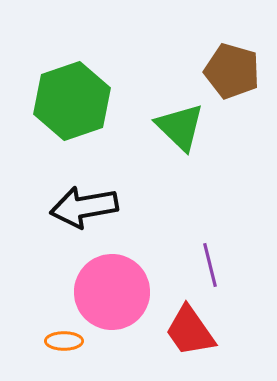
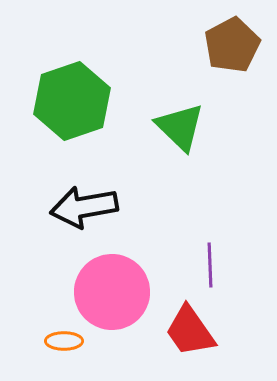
brown pentagon: moved 26 px up; rotated 28 degrees clockwise
purple line: rotated 12 degrees clockwise
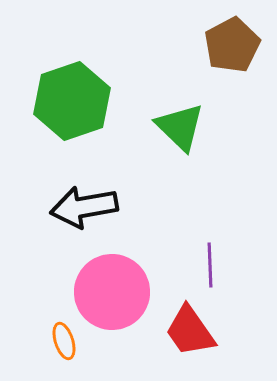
orange ellipse: rotated 72 degrees clockwise
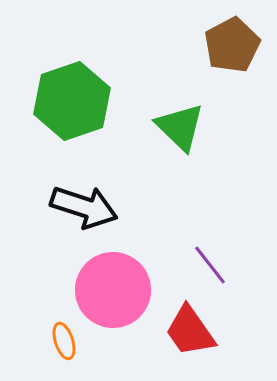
black arrow: rotated 152 degrees counterclockwise
purple line: rotated 36 degrees counterclockwise
pink circle: moved 1 px right, 2 px up
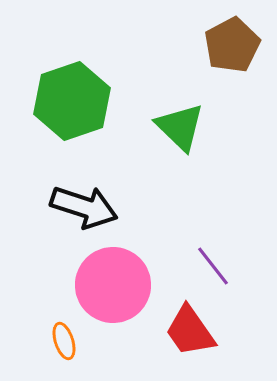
purple line: moved 3 px right, 1 px down
pink circle: moved 5 px up
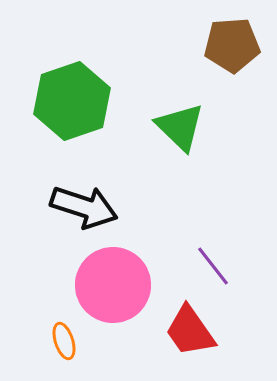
brown pentagon: rotated 24 degrees clockwise
